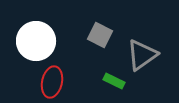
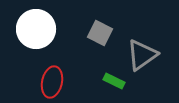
gray square: moved 2 px up
white circle: moved 12 px up
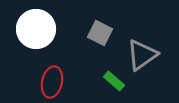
green rectangle: rotated 15 degrees clockwise
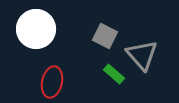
gray square: moved 5 px right, 3 px down
gray triangle: rotated 36 degrees counterclockwise
green rectangle: moved 7 px up
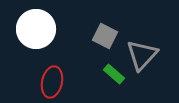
gray triangle: rotated 24 degrees clockwise
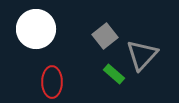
gray square: rotated 25 degrees clockwise
red ellipse: rotated 12 degrees counterclockwise
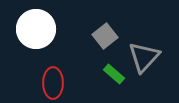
gray triangle: moved 2 px right, 2 px down
red ellipse: moved 1 px right, 1 px down
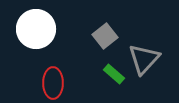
gray triangle: moved 2 px down
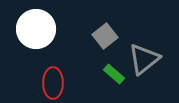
gray triangle: rotated 8 degrees clockwise
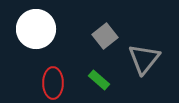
gray triangle: rotated 12 degrees counterclockwise
green rectangle: moved 15 px left, 6 px down
